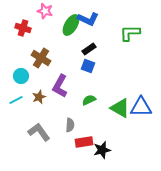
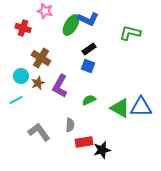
green L-shape: rotated 15 degrees clockwise
brown star: moved 1 px left, 14 px up
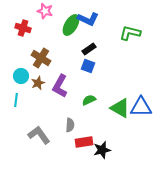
cyan line: rotated 56 degrees counterclockwise
gray L-shape: moved 3 px down
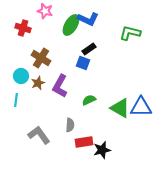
blue square: moved 5 px left, 3 px up
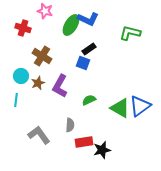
brown cross: moved 1 px right, 2 px up
blue triangle: moved 1 px left, 1 px up; rotated 35 degrees counterclockwise
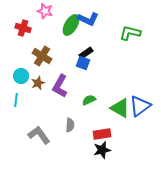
black rectangle: moved 3 px left, 4 px down
red rectangle: moved 18 px right, 8 px up
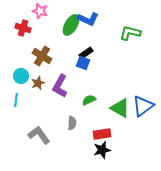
pink star: moved 5 px left
blue triangle: moved 3 px right
gray semicircle: moved 2 px right, 2 px up
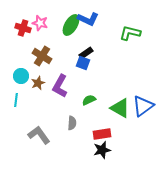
pink star: moved 12 px down
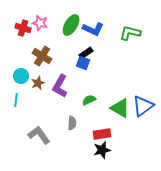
blue L-shape: moved 5 px right, 10 px down
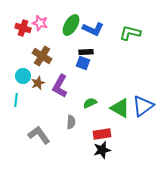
black rectangle: moved 1 px up; rotated 32 degrees clockwise
cyan circle: moved 2 px right
green semicircle: moved 1 px right, 3 px down
gray semicircle: moved 1 px left, 1 px up
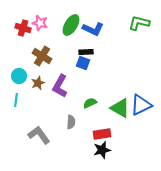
green L-shape: moved 9 px right, 10 px up
cyan circle: moved 4 px left
blue triangle: moved 2 px left, 1 px up; rotated 10 degrees clockwise
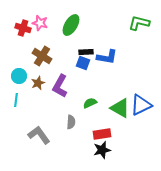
blue L-shape: moved 14 px right, 28 px down; rotated 15 degrees counterclockwise
